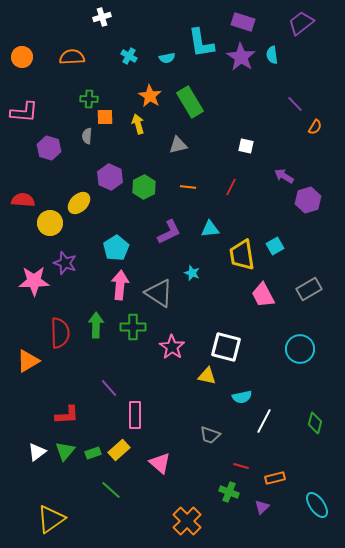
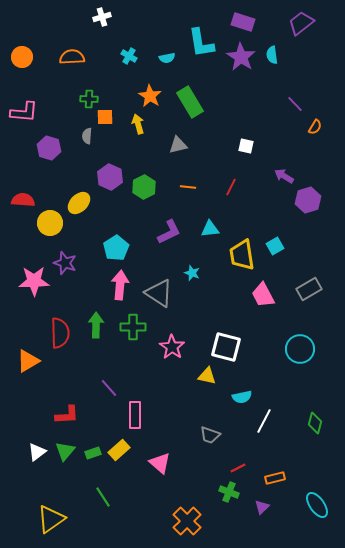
red line at (241, 466): moved 3 px left, 2 px down; rotated 42 degrees counterclockwise
green line at (111, 490): moved 8 px left, 7 px down; rotated 15 degrees clockwise
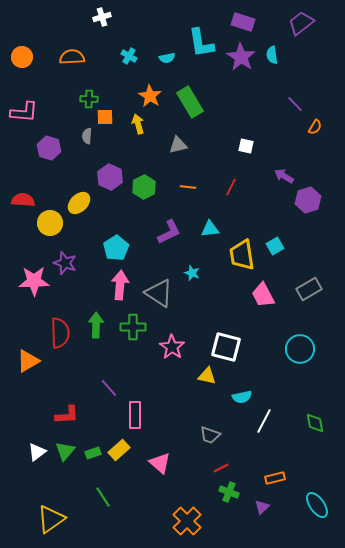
green diamond at (315, 423): rotated 25 degrees counterclockwise
red line at (238, 468): moved 17 px left
